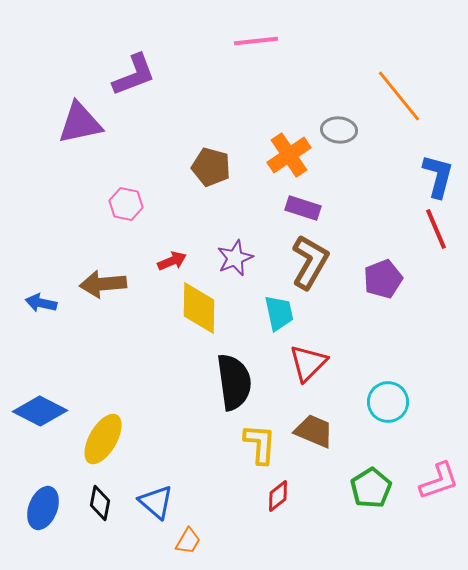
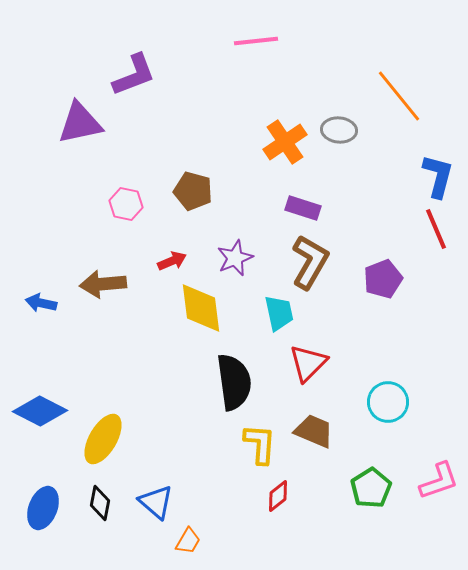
orange cross: moved 4 px left, 13 px up
brown pentagon: moved 18 px left, 24 px down
yellow diamond: moved 2 px right; rotated 8 degrees counterclockwise
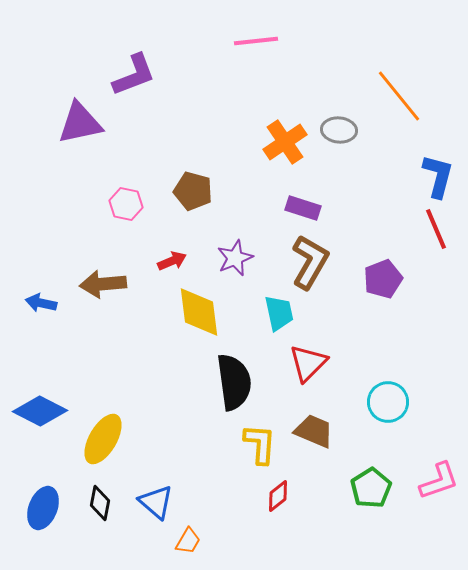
yellow diamond: moved 2 px left, 4 px down
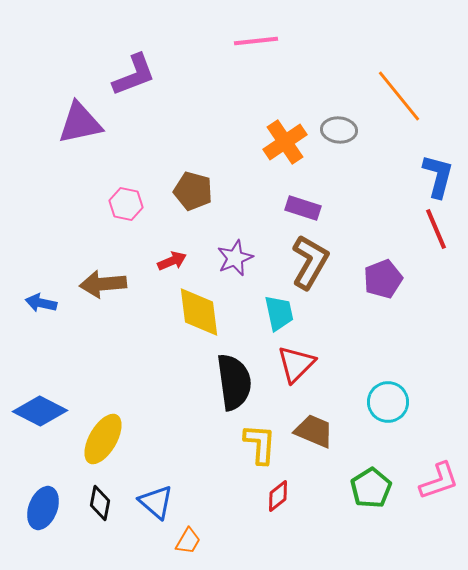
red triangle: moved 12 px left, 1 px down
